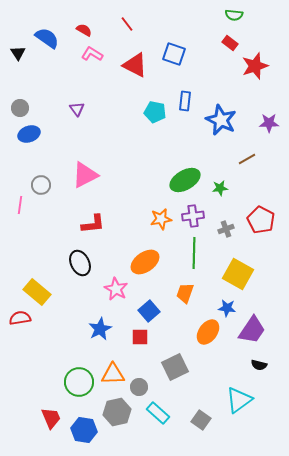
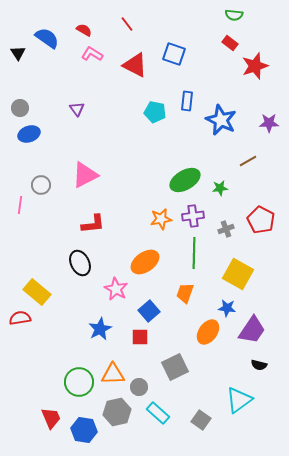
blue rectangle at (185, 101): moved 2 px right
brown line at (247, 159): moved 1 px right, 2 px down
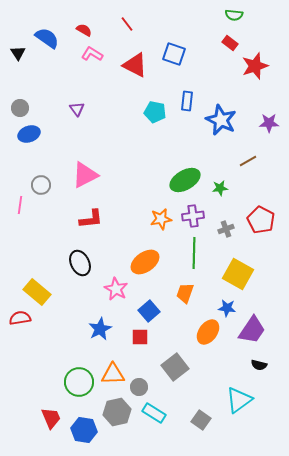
red L-shape at (93, 224): moved 2 px left, 5 px up
gray square at (175, 367): rotated 12 degrees counterclockwise
cyan rectangle at (158, 413): moved 4 px left; rotated 10 degrees counterclockwise
